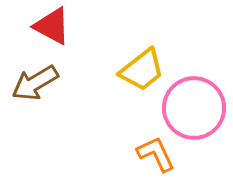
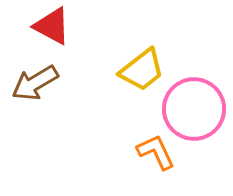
pink circle: moved 1 px down
orange L-shape: moved 2 px up
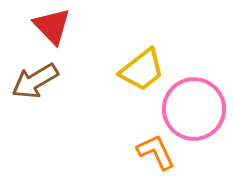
red triangle: rotated 18 degrees clockwise
brown arrow: moved 2 px up
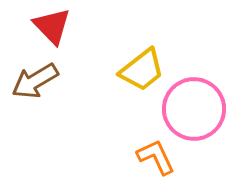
orange L-shape: moved 5 px down
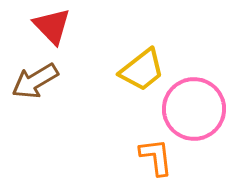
orange L-shape: rotated 18 degrees clockwise
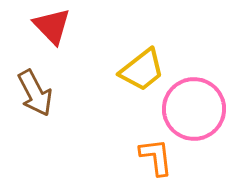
brown arrow: moved 12 px down; rotated 87 degrees counterclockwise
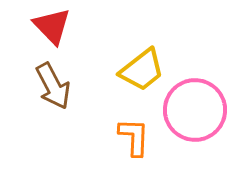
brown arrow: moved 18 px right, 7 px up
pink circle: moved 1 px right, 1 px down
orange L-shape: moved 22 px left, 20 px up; rotated 9 degrees clockwise
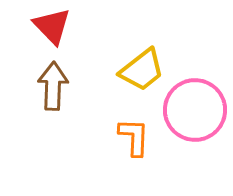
brown arrow: rotated 150 degrees counterclockwise
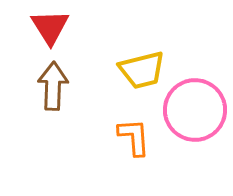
red triangle: moved 2 px left, 1 px down; rotated 12 degrees clockwise
yellow trapezoid: rotated 24 degrees clockwise
orange L-shape: rotated 6 degrees counterclockwise
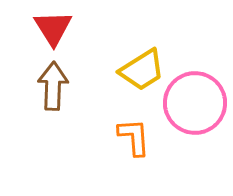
red triangle: moved 3 px right, 1 px down
yellow trapezoid: rotated 18 degrees counterclockwise
pink circle: moved 7 px up
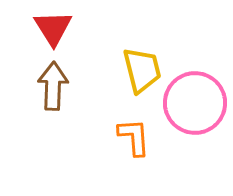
yellow trapezoid: rotated 72 degrees counterclockwise
